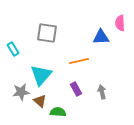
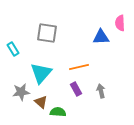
orange line: moved 6 px down
cyan triangle: moved 2 px up
gray arrow: moved 1 px left, 1 px up
brown triangle: moved 1 px right, 1 px down
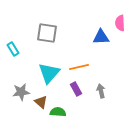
cyan triangle: moved 8 px right
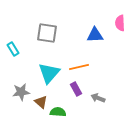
blue triangle: moved 6 px left, 2 px up
gray arrow: moved 3 px left, 7 px down; rotated 56 degrees counterclockwise
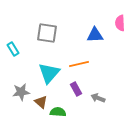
orange line: moved 3 px up
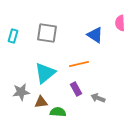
blue triangle: rotated 36 degrees clockwise
cyan rectangle: moved 13 px up; rotated 48 degrees clockwise
cyan triangle: moved 4 px left; rotated 10 degrees clockwise
brown triangle: rotated 48 degrees counterclockwise
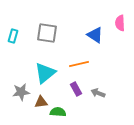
gray arrow: moved 5 px up
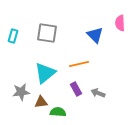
blue triangle: rotated 12 degrees clockwise
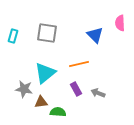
gray star: moved 3 px right, 3 px up; rotated 18 degrees clockwise
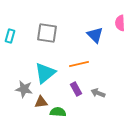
cyan rectangle: moved 3 px left
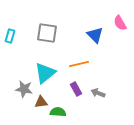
pink semicircle: rotated 28 degrees counterclockwise
